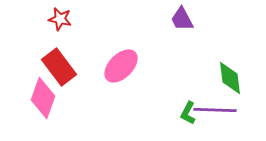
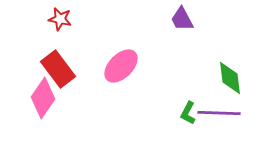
red rectangle: moved 1 px left, 2 px down
pink diamond: rotated 15 degrees clockwise
purple line: moved 4 px right, 3 px down
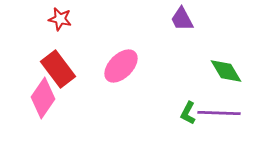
green diamond: moved 4 px left, 7 px up; rotated 24 degrees counterclockwise
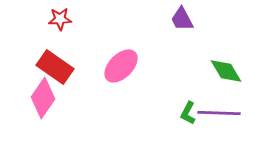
red star: rotated 15 degrees counterclockwise
red rectangle: moved 3 px left, 2 px up; rotated 18 degrees counterclockwise
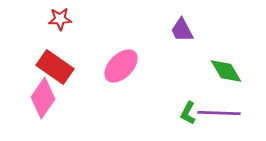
purple trapezoid: moved 11 px down
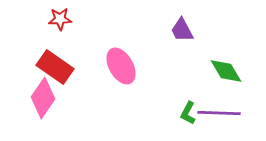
pink ellipse: rotated 75 degrees counterclockwise
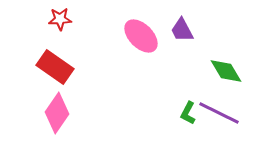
pink ellipse: moved 20 px right, 30 px up; rotated 15 degrees counterclockwise
pink diamond: moved 14 px right, 15 px down
purple line: rotated 24 degrees clockwise
